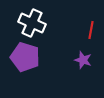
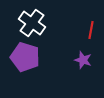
white cross: rotated 12 degrees clockwise
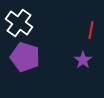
white cross: moved 13 px left
purple star: rotated 18 degrees clockwise
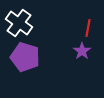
red line: moved 3 px left, 2 px up
purple star: moved 1 px left, 9 px up
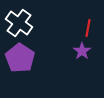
purple pentagon: moved 5 px left, 1 px down; rotated 16 degrees clockwise
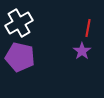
white cross: rotated 24 degrees clockwise
purple pentagon: moved 1 px up; rotated 20 degrees counterclockwise
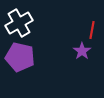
red line: moved 4 px right, 2 px down
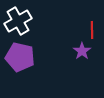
white cross: moved 1 px left, 2 px up
red line: rotated 12 degrees counterclockwise
